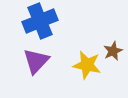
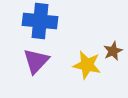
blue cross: rotated 28 degrees clockwise
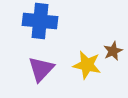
purple triangle: moved 5 px right, 8 px down
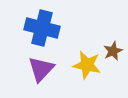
blue cross: moved 2 px right, 7 px down; rotated 8 degrees clockwise
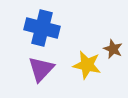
brown star: moved 2 px up; rotated 24 degrees counterclockwise
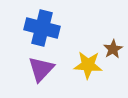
brown star: rotated 18 degrees clockwise
yellow star: moved 1 px right; rotated 8 degrees counterclockwise
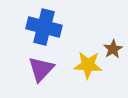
blue cross: moved 2 px right, 1 px up
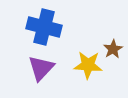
purple triangle: moved 1 px up
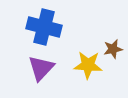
brown star: rotated 18 degrees clockwise
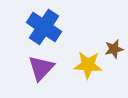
blue cross: rotated 20 degrees clockwise
brown star: moved 1 px right
